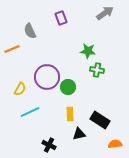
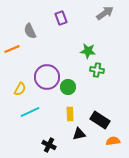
orange semicircle: moved 2 px left, 3 px up
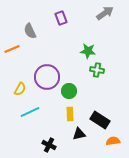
green circle: moved 1 px right, 4 px down
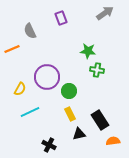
yellow rectangle: rotated 24 degrees counterclockwise
black rectangle: rotated 24 degrees clockwise
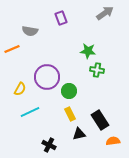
gray semicircle: rotated 56 degrees counterclockwise
